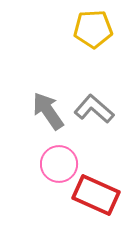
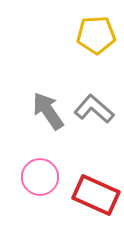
yellow pentagon: moved 3 px right, 6 px down
pink circle: moved 19 px left, 13 px down
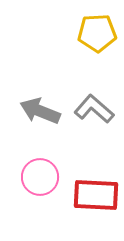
yellow pentagon: moved 1 px right, 2 px up
gray arrow: moved 8 px left; rotated 33 degrees counterclockwise
red rectangle: rotated 21 degrees counterclockwise
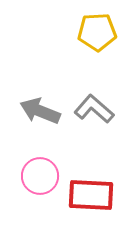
yellow pentagon: moved 1 px up
pink circle: moved 1 px up
red rectangle: moved 5 px left
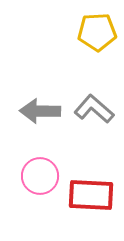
gray arrow: rotated 21 degrees counterclockwise
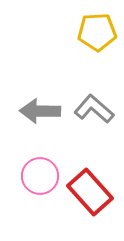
red rectangle: moved 1 px left, 3 px up; rotated 45 degrees clockwise
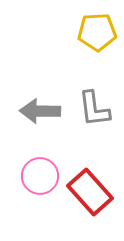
gray L-shape: rotated 138 degrees counterclockwise
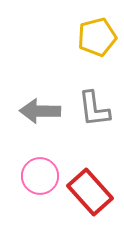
yellow pentagon: moved 5 px down; rotated 12 degrees counterclockwise
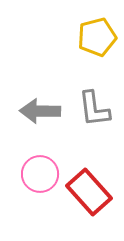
pink circle: moved 2 px up
red rectangle: moved 1 px left
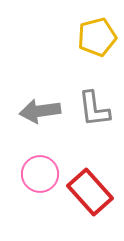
gray arrow: rotated 9 degrees counterclockwise
red rectangle: moved 1 px right
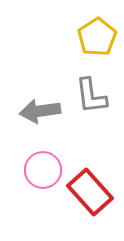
yellow pentagon: rotated 18 degrees counterclockwise
gray L-shape: moved 3 px left, 13 px up
pink circle: moved 3 px right, 4 px up
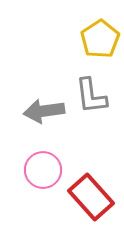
yellow pentagon: moved 3 px right, 2 px down
gray arrow: moved 4 px right
red rectangle: moved 1 px right, 5 px down
